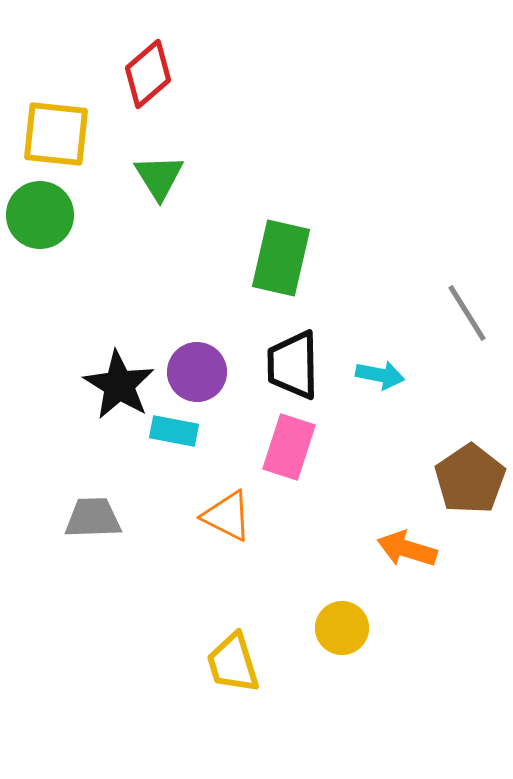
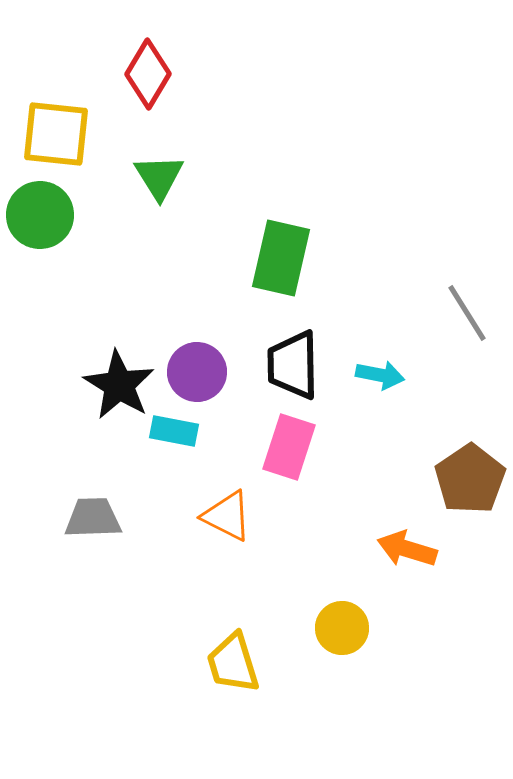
red diamond: rotated 18 degrees counterclockwise
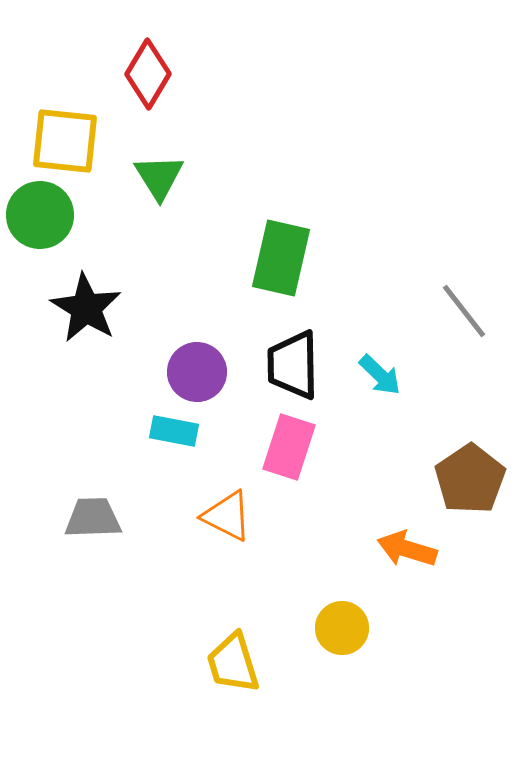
yellow square: moved 9 px right, 7 px down
gray line: moved 3 px left, 2 px up; rotated 6 degrees counterclockwise
cyan arrow: rotated 33 degrees clockwise
black star: moved 33 px left, 77 px up
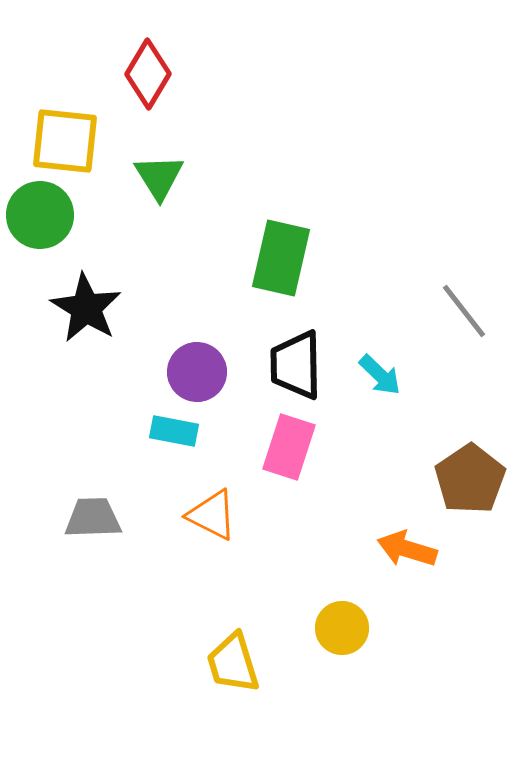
black trapezoid: moved 3 px right
orange triangle: moved 15 px left, 1 px up
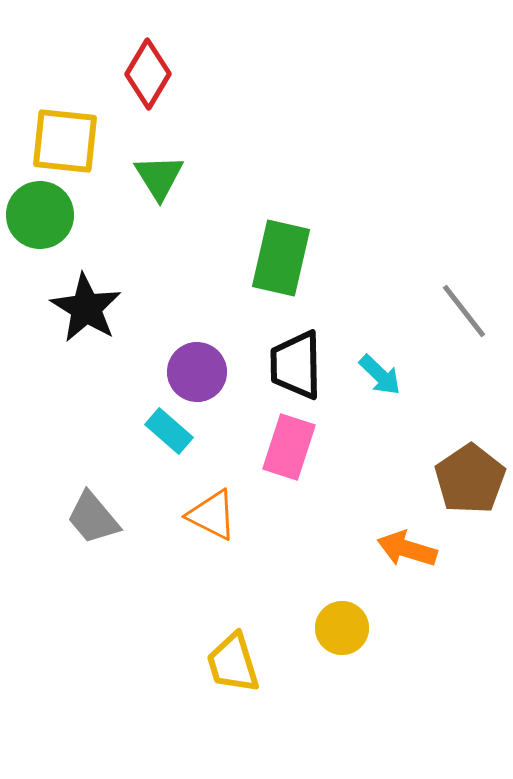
cyan rectangle: moved 5 px left; rotated 30 degrees clockwise
gray trapezoid: rotated 128 degrees counterclockwise
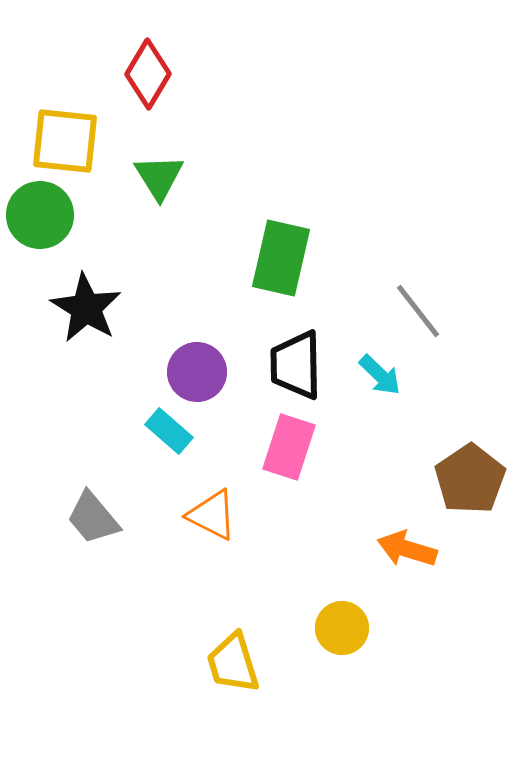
gray line: moved 46 px left
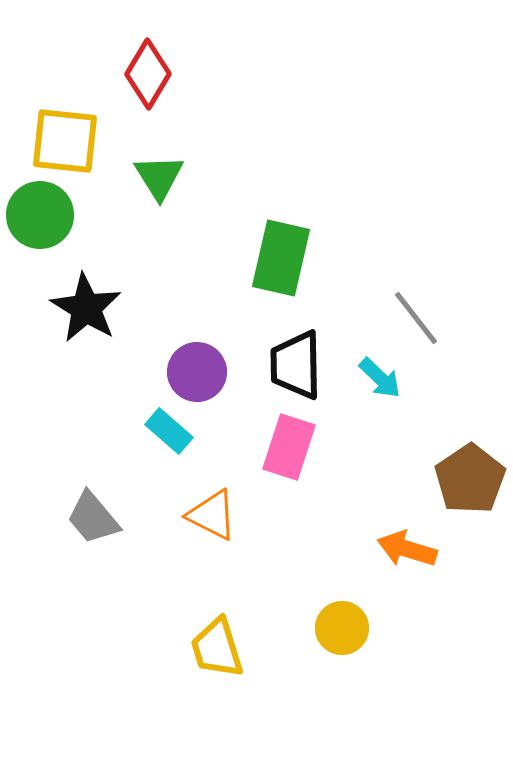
gray line: moved 2 px left, 7 px down
cyan arrow: moved 3 px down
yellow trapezoid: moved 16 px left, 15 px up
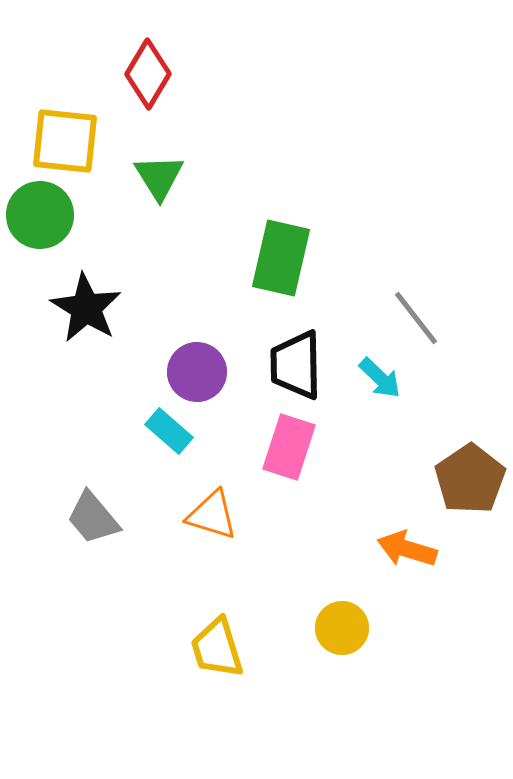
orange triangle: rotated 10 degrees counterclockwise
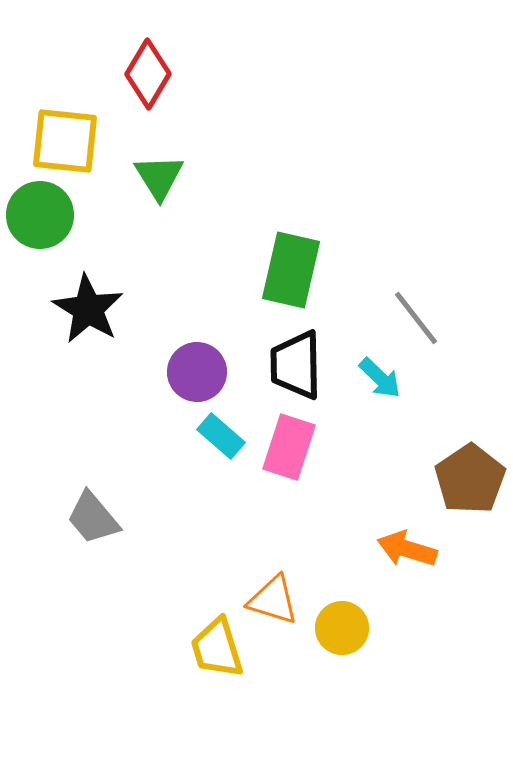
green rectangle: moved 10 px right, 12 px down
black star: moved 2 px right, 1 px down
cyan rectangle: moved 52 px right, 5 px down
orange triangle: moved 61 px right, 85 px down
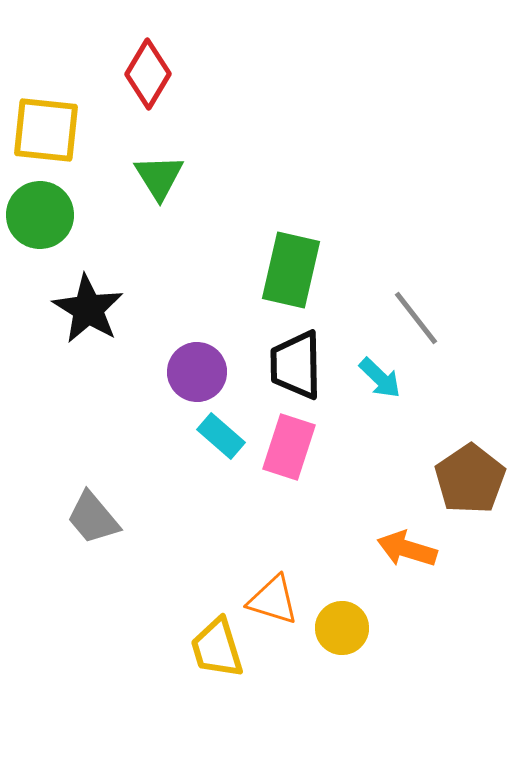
yellow square: moved 19 px left, 11 px up
